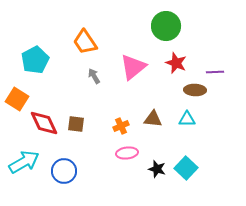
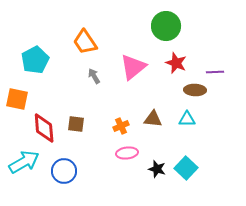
orange square: rotated 20 degrees counterclockwise
red diamond: moved 5 px down; rotated 20 degrees clockwise
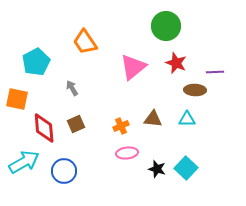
cyan pentagon: moved 1 px right, 2 px down
gray arrow: moved 22 px left, 12 px down
brown square: rotated 30 degrees counterclockwise
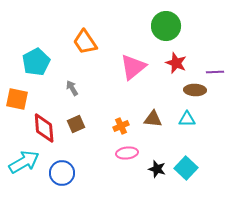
blue circle: moved 2 px left, 2 px down
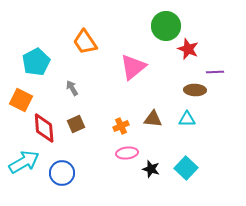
red star: moved 12 px right, 14 px up
orange square: moved 4 px right, 1 px down; rotated 15 degrees clockwise
black star: moved 6 px left
